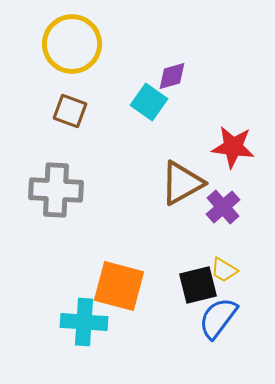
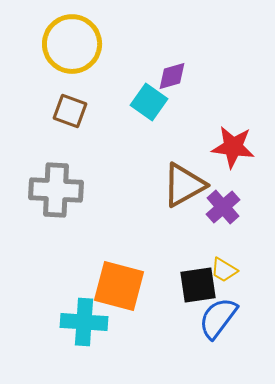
brown triangle: moved 2 px right, 2 px down
black square: rotated 6 degrees clockwise
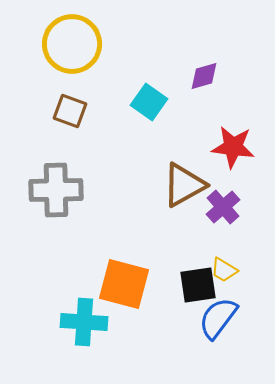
purple diamond: moved 32 px right
gray cross: rotated 4 degrees counterclockwise
orange square: moved 5 px right, 2 px up
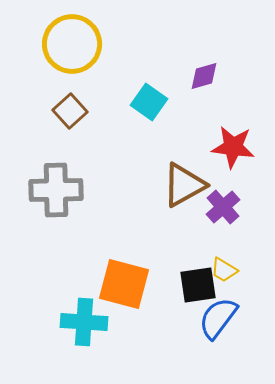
brown square: rotated 28 degrees clockwise
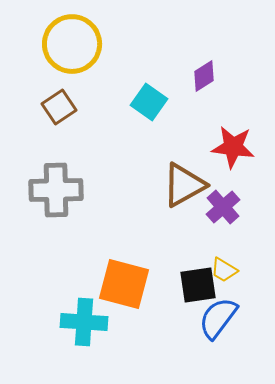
purple diamond: rotated 16 degrees counterclockwise
brown square: moved 11 px left, 4 px up; rotated 8 degrees clockwise
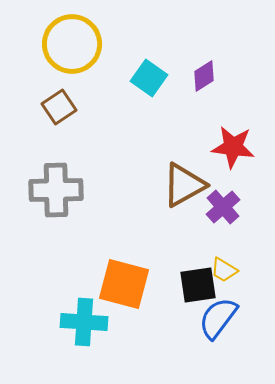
cyan square: moved 24 px up
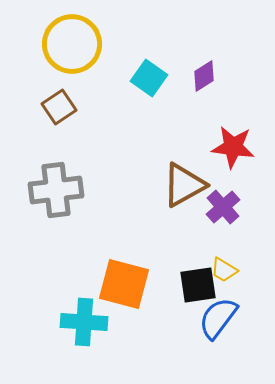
gray cross: rotated 6 degrees counterclockwise
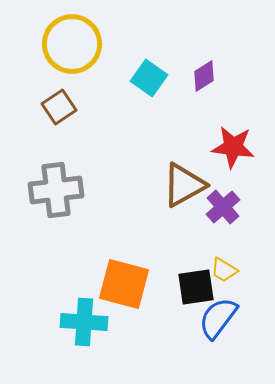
black square: moved 2 px left, 2 px down
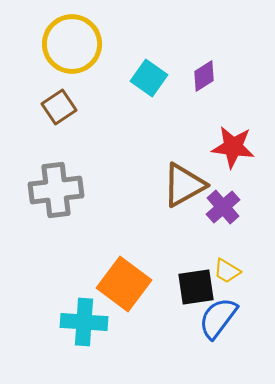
yellow trapezoid: moved 3 px right, 1 px down
orange square: rotated 22 degrees clockwise
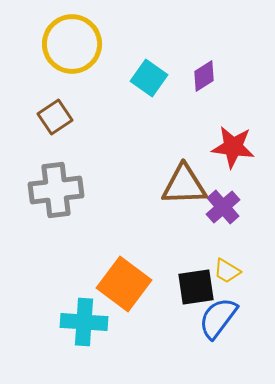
brown square: moved 4 px left, 10 px down
brown triangle: rotated 27 degrees clockwise
